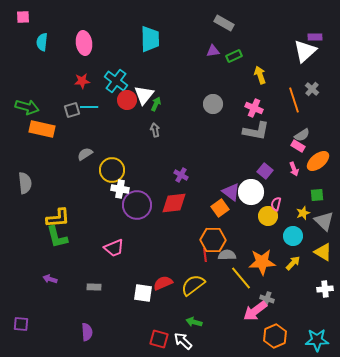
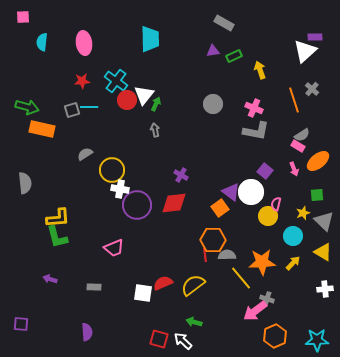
yellow arrow at (260, 75): moved 5 px up
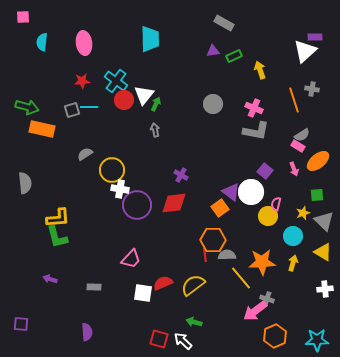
gray cross at (312, 89): rotated 32 degrees counterclockwise
red circle at (127, 100): moved 3 px left
pink trapezoid at (114, 248): moved 17 px right, 11 px down; rotated 25 degrees counterclockwise
yellow arrow at (293, 263): rotated 28 degrees counterclockwise
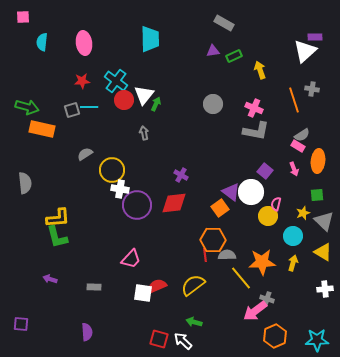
gray arrow at (155, 130): moved 11 px left, 3 px down
orange ellipse at (318, 161): rotated 45 degrees counterclockwise
red semicircle at (163, 283): moved 6 px left, 3 px down
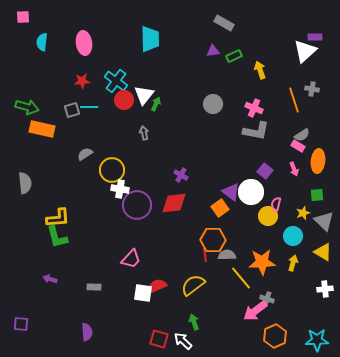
green arrow at (194, 322): rotated 56 degrees clockwise
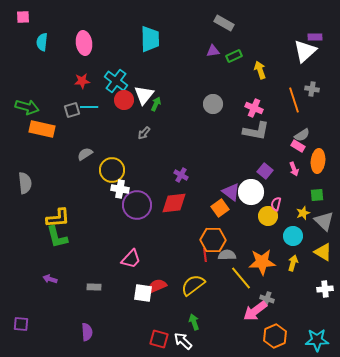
gray arrow at (144, 133): rotated 128 degrees counterclockwise
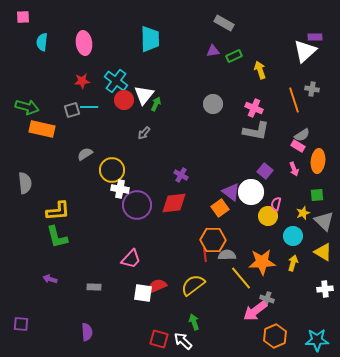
yellow L-shape at (58, 218): moved 7 px up
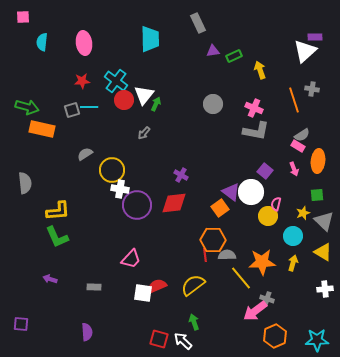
gray rectangle at (224, 23): moved 26 px left; rotated 36 degrees clockwise
green L-shape at (57, 237): rotated 10 degrees counterclockwise
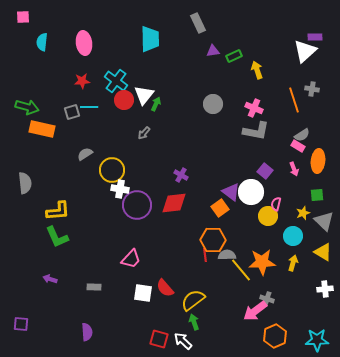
yellow arrow at (260, 70): moved 3 px left
gray square at (72, 110): moved 2 px down
yellow line at (241, 278): moved 8 px up
yellow semicircle at (193, 285): moved 15 px down
red semicircle at (157, 286): moved 8 px right, 2 px down; rotated 108 degrees counterclockwise
